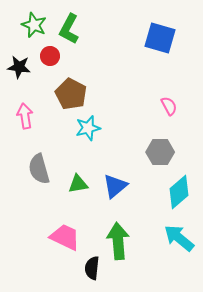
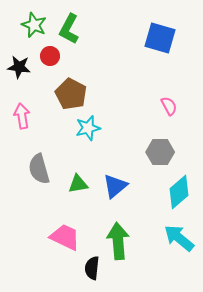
pink arrow: moved 3 px left
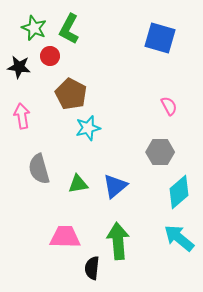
green star: moved 3 px down
pink trapezoid: rotated 24 degrees counterclockwise
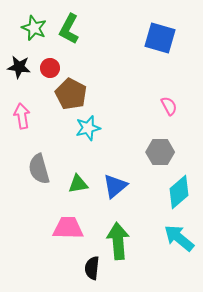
red circle: moved 12 px down
pink trapezoid: moved 3 px right, 9 px up
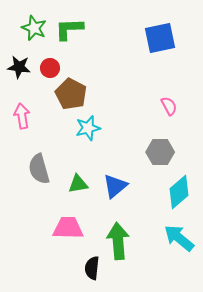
green L-shape: rotated 60 degrees clockwise
blue square: rotated 28 degrees counterclockwise
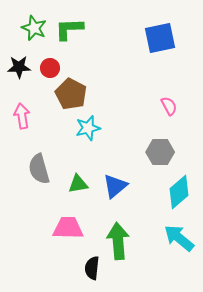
black star: rotated 10 degrees counterclockwise
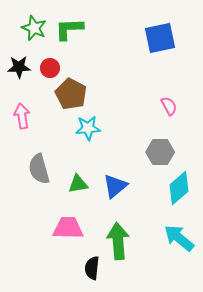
cyan star: rotated 10 degrees clockwise
cyan diamond: moved 4 px up
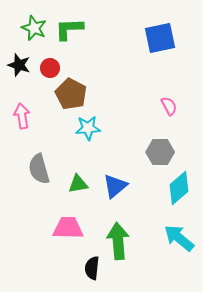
black star: moved 2 px up; rotated 20 degrees clockwise
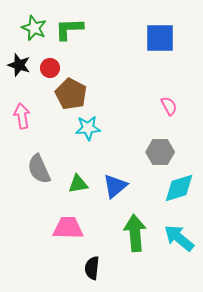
blue square: rotated 12 degrees clockwise
gray semicircle: rotated 8 degrees counterclockwise
cyan diamond: rotated 24 degrees clockwise
green arrow: moved 17 px right, 8 px up
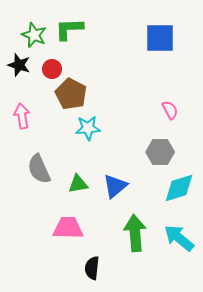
green star: moved 7 px down
red circle: moved 2 px right, 1 px down
pink semicircle: moved 1 px right, 4 px down
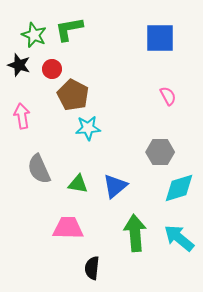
green L-shape: rotated 8 degrees counterclockwise
brown pentagon: moved 2 px right, 1 px down
pink semicircle: moved 2 px left, 14 px up
green triangle: rotated 20 degrees clockwise
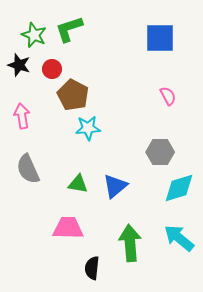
green L-shape: rotated 8 degrees counterclockwise
gray semicircle: moved 11 px left
green arrow: moved 5 px left, 10 px down
